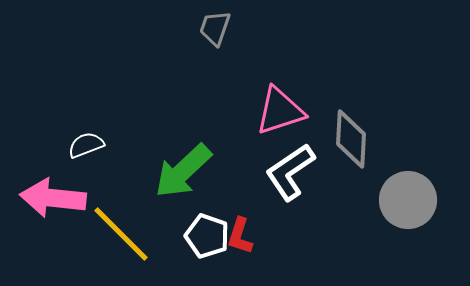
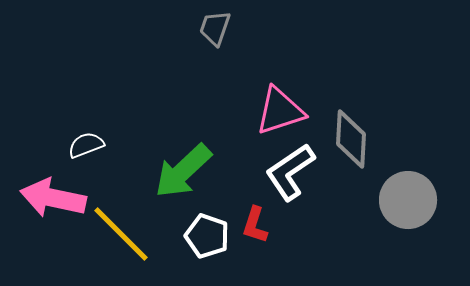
pink arrow: rotated 6 degrees clockwise
red L-shape: moved 15 px right, 11 px up
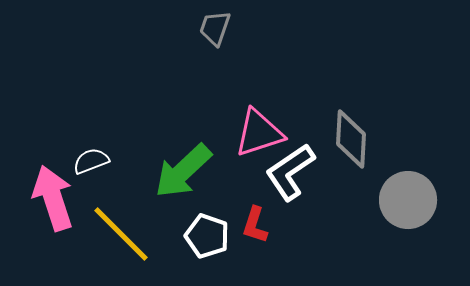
pink triangle: moved 21 px left, 22 px down
white semicircle: moved 5 px right, 16 px down
pink arrow: rotated 60 degrees clockwise
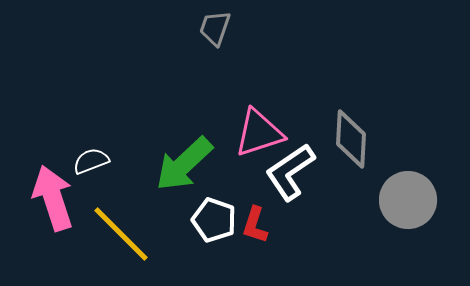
green arrow: moved 1 px right, 7 px up
white pentagon: moved 7 px right, 16 px up
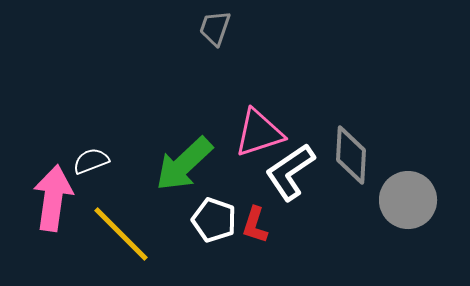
gray diamond: moved 16 px down
pink arrow: rotated 26 degrees clockwise
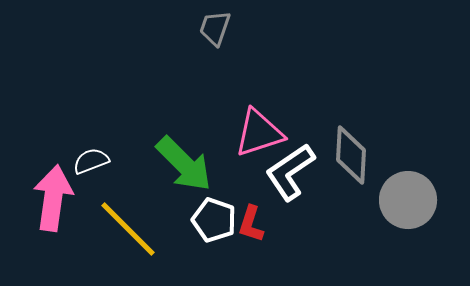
green arrow: rotated 92 degrees counterclockwise
red L-shape: moved 4 px left, 1 px up
yellow line: moved 7 px right, 5 px up
